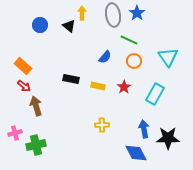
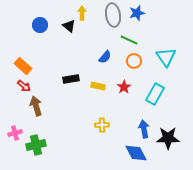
blue star: rotated 21 degrees clockwise
cyan triangle: moved 2 px left
black rectangle: rotated 21 degrees counterclockwise
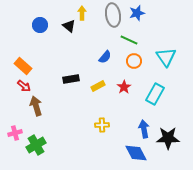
yellow rectangle: rotated 40 degrees counterclockwise
green cross: rotated 18 degrees counterclockwise
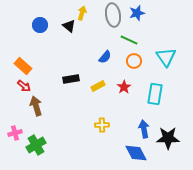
yellow arrow: rotated 16 degrees clockwise
cyan rectangle: rotated 20 degrees counterclockwise
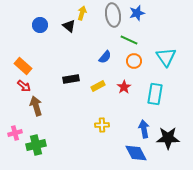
green cross: rotated 18 degrees clockwise
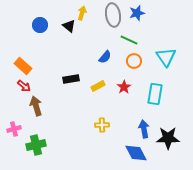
pink cross: moved 1 px left, 4 px up
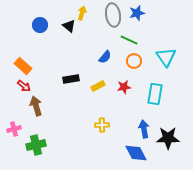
red star: rotated 24 degrees clockwise
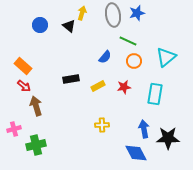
green line: moved 1 px left, 1 px down
cyan triangle: rotated 25 degrees clockwise
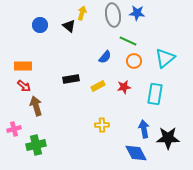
blue star: rotated 21 degrees clockwise
cyan triangle: moved 1 px left, 1 px down
orange rectangle: rotated 42 degrees counterclockwise
